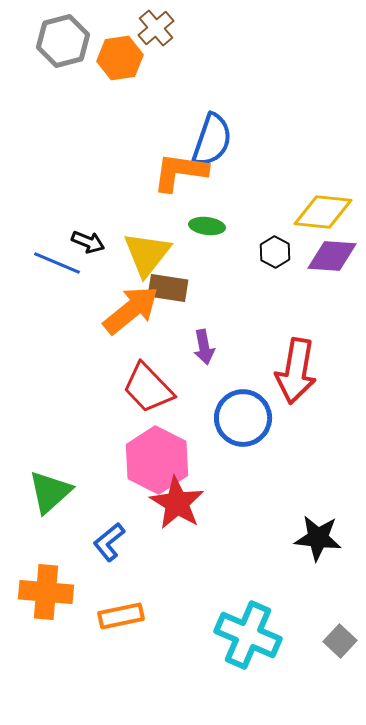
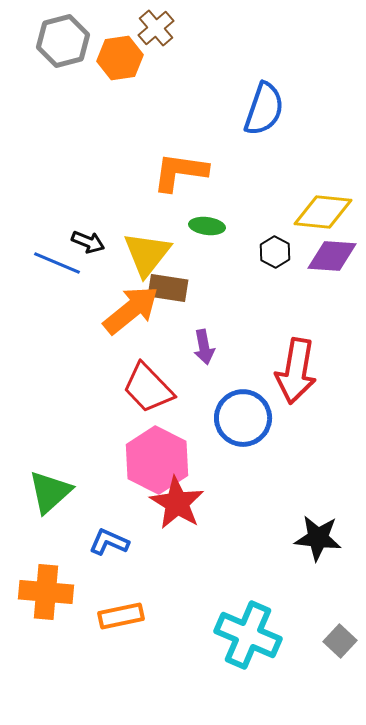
blue semicircle: moved 52 px right, 31 px up
blue L-shape: rotated 63 degrees clockwise
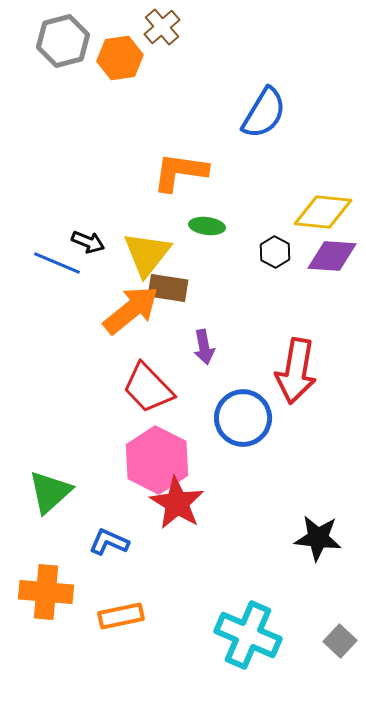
brown cross: moved 6 px right, 1 px up
blue semicircle: moved 4 px down; rotated 12 degrees clockwise
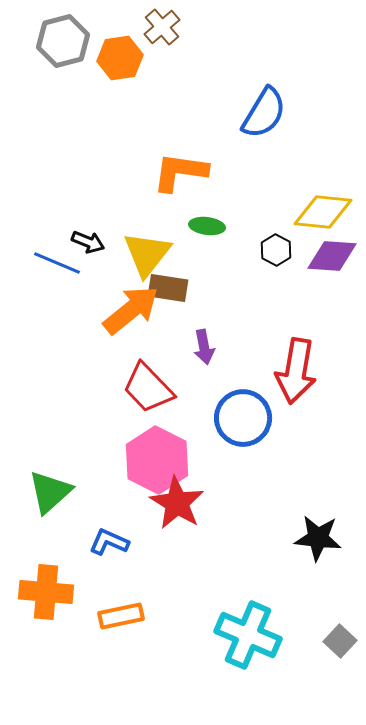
black hexagon: moved 1 px right, 2 px up
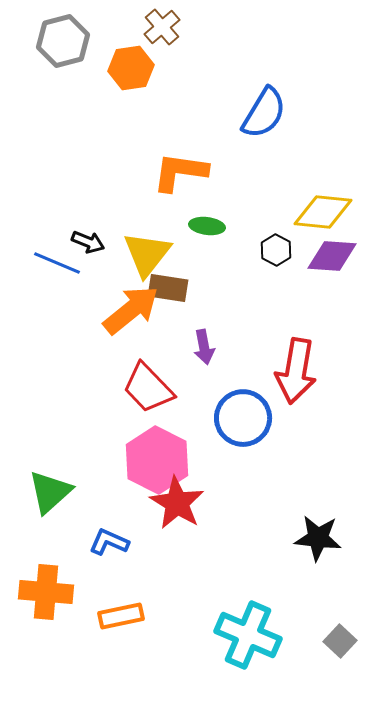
orange hexagon: moved 11 px right, 10 px down
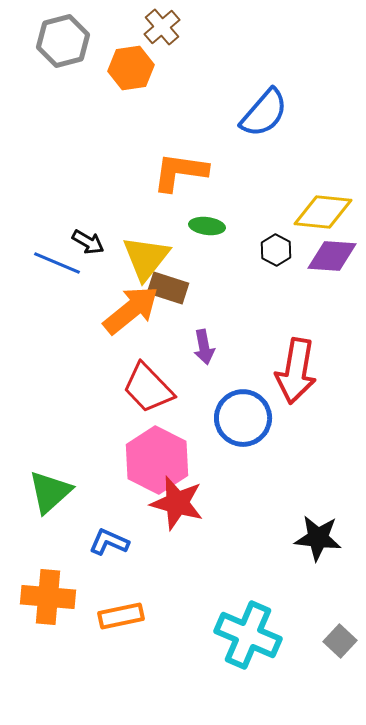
blue semicircle: rotated 10 degrees clockwise
black arrow: rotated 8 degrees clockwise
yellow triangle: moved 1 px left, 4 px down
brown rectangle: rotated 9 degrees clockwise
red star: rotated 16 degrees counterclockwise
orange cross: moved 2 px right, 5 px down
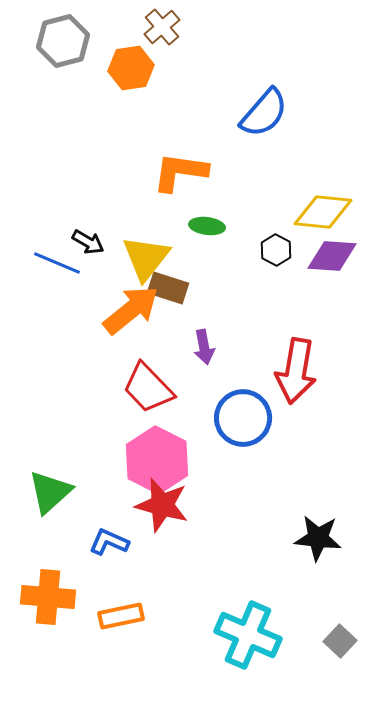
red star: moved 15 px left, 2 px down
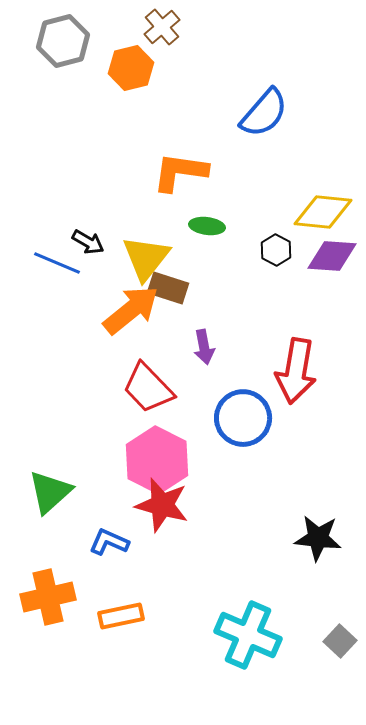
orange hexagon: rotated 6 degrees counterclockwise
orange cross: rotated 18 degrees counterclockwise
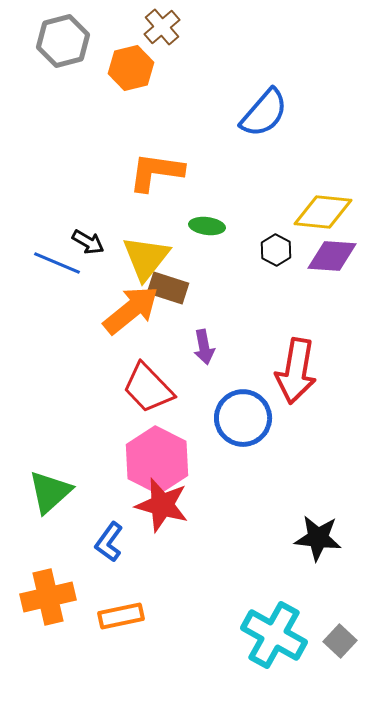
orange L-shape: moved 24 px left
blue L-shape: rotated 78 degrees counterclockwise
cyan cross: moved 26 px right; rotated 6 degrees clockwise
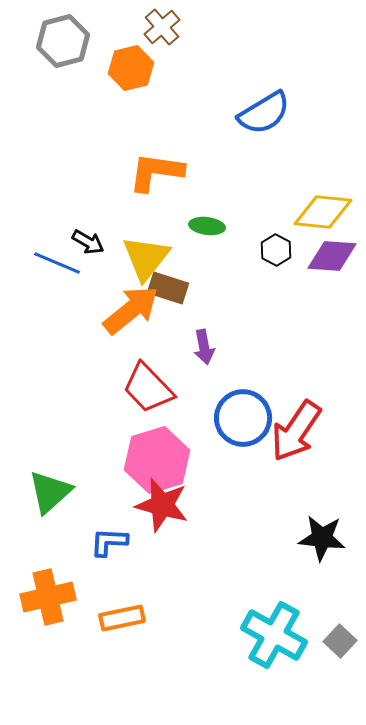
blue semicircle: rotated 18 degrees clockwise
red arrow: moved 60 px down; rotated 24 degrees clockwise
pink hexagon: rotated 16 degrees clockwise
black star: moved 4 px right
blue L-shape: rotated 57 degrees clockwise
orange rectangle: moved 1 px right, 2 px down
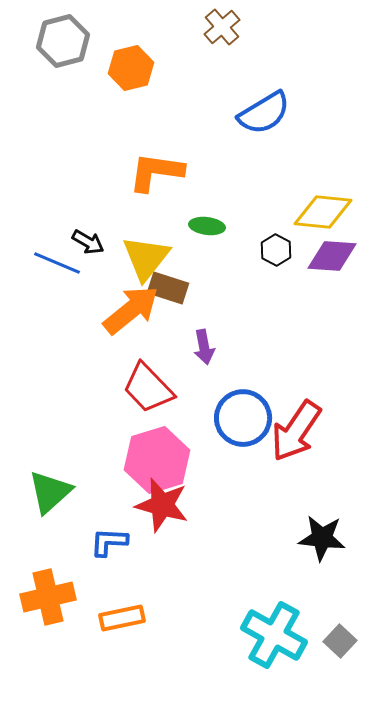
brown cross: moved 60 px right
